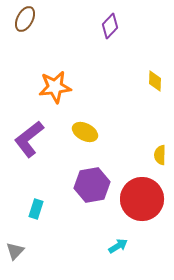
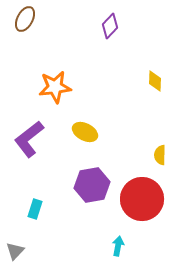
cyan rectangle: moved 1 px left
cyan arrow: rotated 48 degrees counterclockwise
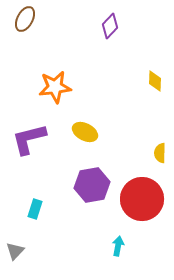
purple L-shape: rotated 24 degrees clockwise
yellow semicircle: moved 2 px up
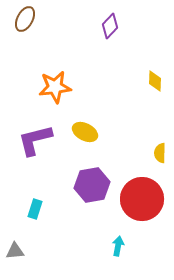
purple L-shape: moved 6 px right, 1 px down
gray triangle: rotated 42 degrees clockwise
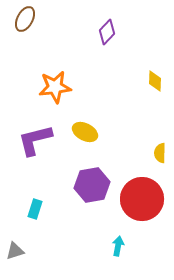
purple diamond: moved 3 px left, 6 px down
gray triangle: rotated 12 degrees counterclockwise
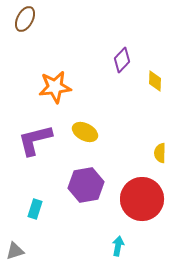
purple diamond: moved 15 px right, 28 px down
purple hexagon: moved 6 px left
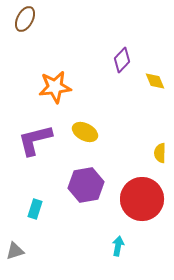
yellow diamond: rotated 25 degrees counterclockwise
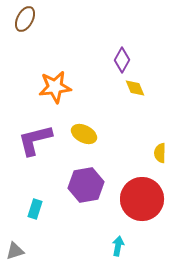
purple diamond: rotated 15 degrees counterclockwise
yellow diamond: moved 20 px left, 7 px down
yellow ellipse: moved 1 px left, 2 px down
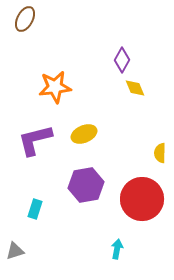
yellow ellipse: rotated 50 degrees counterclockwise
cyan arrow: moved 1 px left, 3 px down
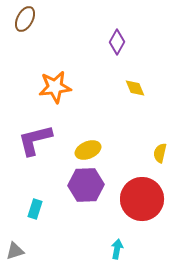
purple diamond: moved 5 px left, 18 px up
yellow ellipse: moved 4 px right, 16 px down
yellow semicircle: rotated 12 degrees clockwise
purple hexagon: rotated 8 degrees clockwise
